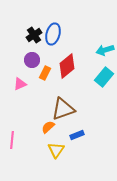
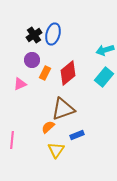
red diamond: moved 1 px right, 7 px down
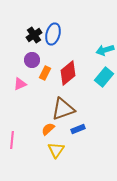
orange semicircle: moved 2 px down
blue rectangle: moved 1 px right, 6 px up
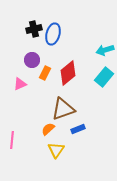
black cross: moved 6 px up; rotated 21 degrees clockwise
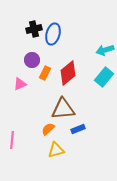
brown triangle: rotated 15 degrees clockwise
yellow triangle: rotated 42 degrees clockwise
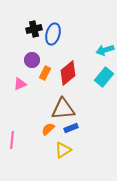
blue rectangle: moved 7 px left, 1 px up
yellow triangle: moved 7 px right; rotated 18 degrees counterclockwise
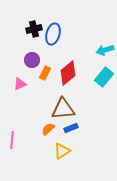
yellow triangle: moved 1 px left, 1 px down
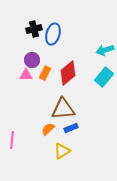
pink triangle: moved 6 px right, 9 px up; rotated 24 degrees clockwise
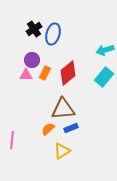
black cross: rotated 21 degrees counterclockwise
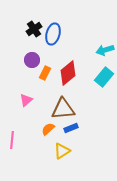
pink triangle: moved 25 px down; rotated 40 degrees counterclockwise
